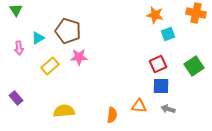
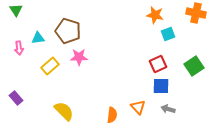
cyan triangle: rotated 24 degrees clockwise
orange triangle: moved 1 px left, 1 px down; rotated 42 degrees clockwise
yellow semicircle: rotated 50 degrees clockwise
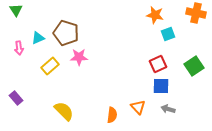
brown pentagon: moved 2 px left, 2 px down
cyan triangle: rotated 16 degrees counterclockwise
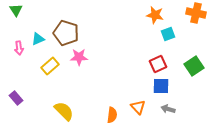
cyan triangle: moved 1 px down
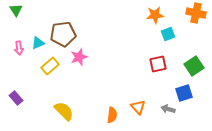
orange star: rotated 18 degrees counterclockwise
brown pentagon: moved 3 px left, 1 px down; rotated 25 degrees counterclockwise
cyan triangle: moved 4 px down
pink star: rotated 18 degrees counterclockwise
red square: rotated 12 degrees clockwise
blue square: moved 23 px right, 7 px down; rotated 18 degrees counterclockwise
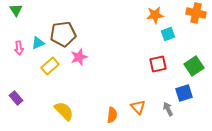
gray arrow: rotated 48 degrees clockwise
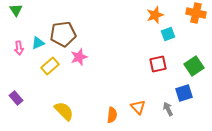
orange star: rotated 12 degrees counterclockwise
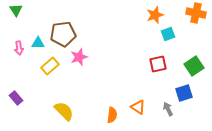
cyan triangle: rotated 24 degrees clockwise
orange triangle: rotated 14 degrees counterclockwise
